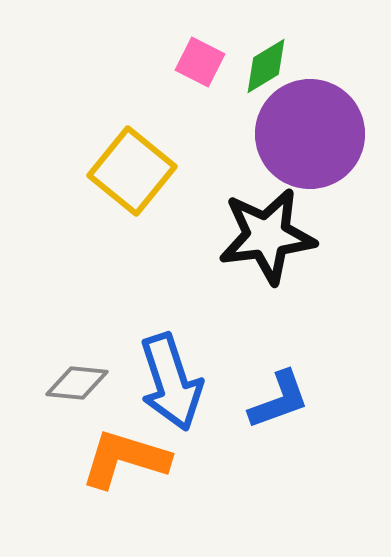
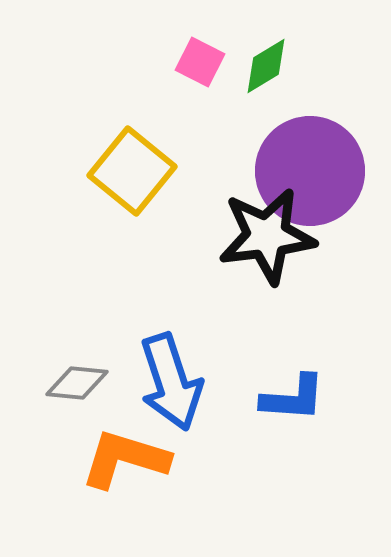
purple circle: moved 37 px down
blue L-shape: moved 14 px right, 2 px up; rotated 24 degrees clockwise
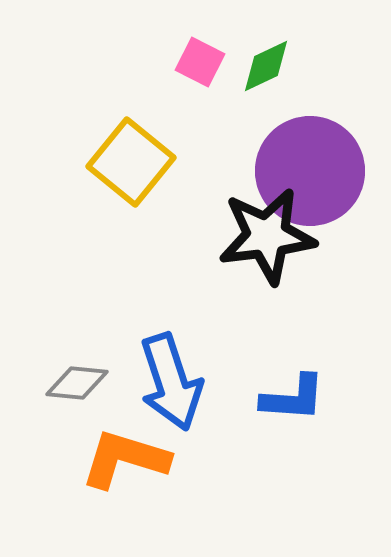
green diamond: rotated 6 degrees clockwise
yellow square: moved 1 px left, 9 px up
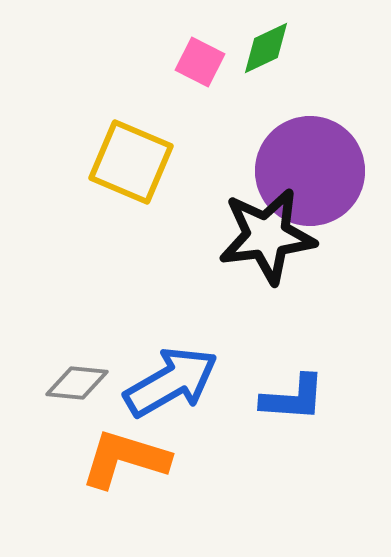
green diamond: moved 18 px up
yellow square: rotated 16 degrees counterclockwise
blue arrow: rotated 102 degrees counterclockwise
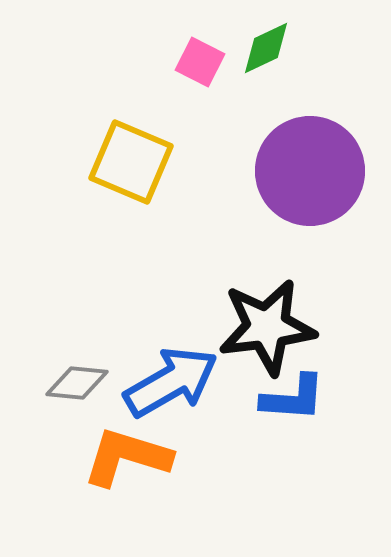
black star: moved 91 px down
orange L-shape: moved 2 px right, 2 px up
